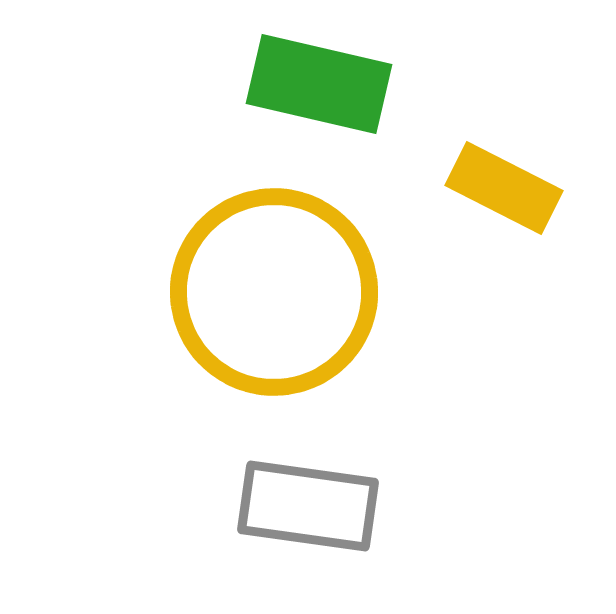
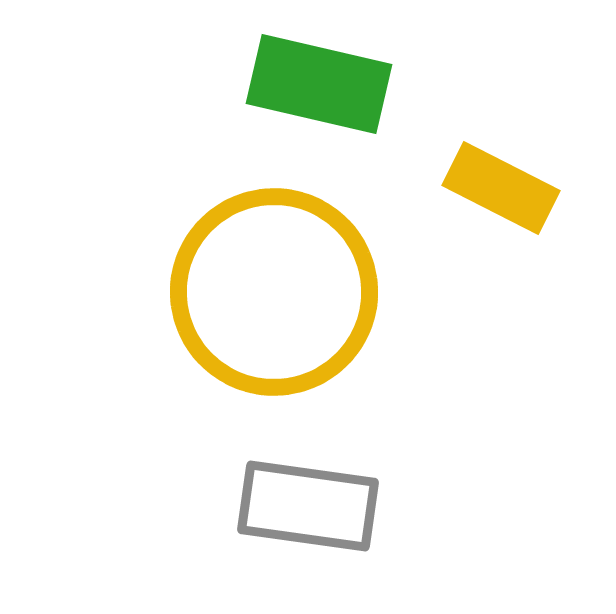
yellow rectangle: moved 3 px left
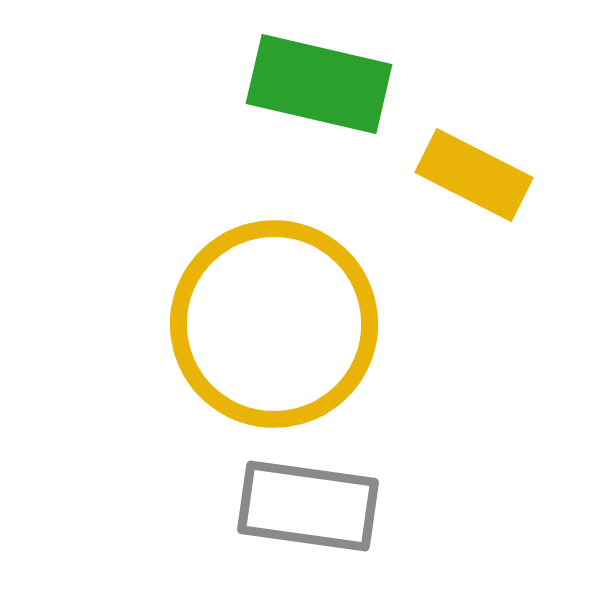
yellow rectangle: moved 27 px left, 13 px up
yellow circle: moved 32 px down
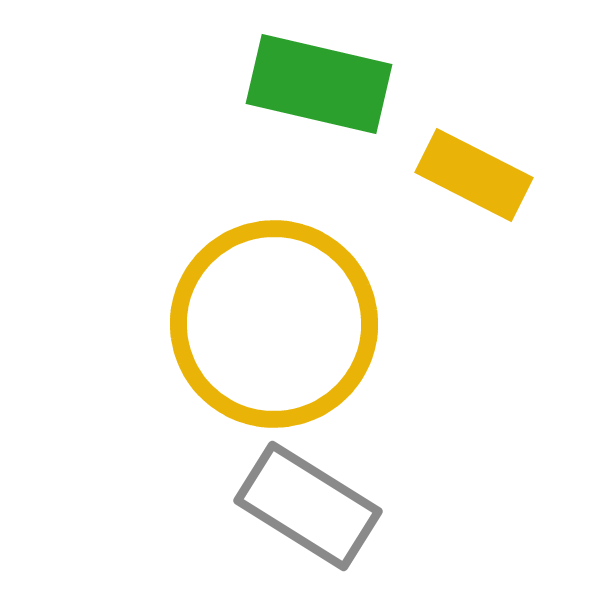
gray rectangle: rotated 24 degrees clockwise
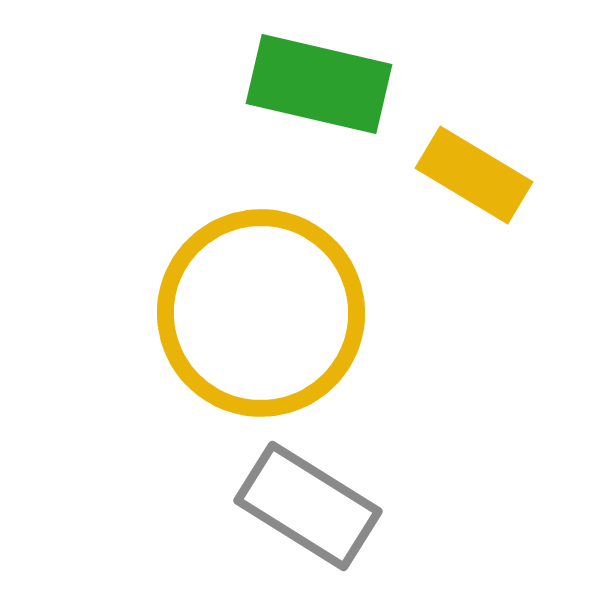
yellow rectangle: rotated 4 degrees clockwise
yellow circle: moved 13 px left, 11 px up
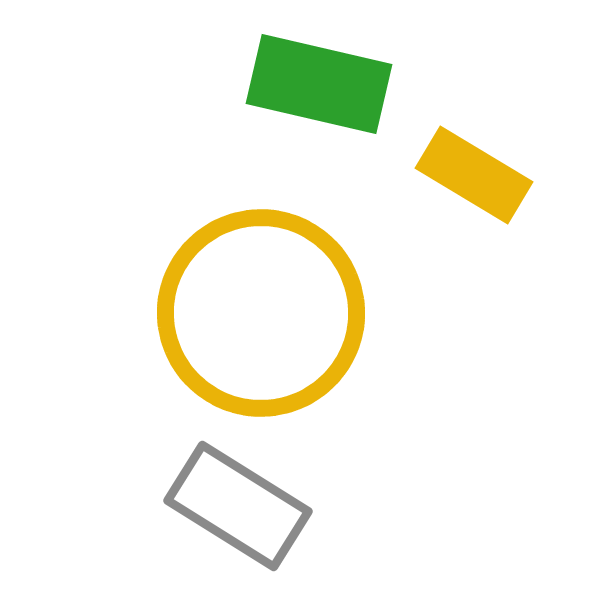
gray rectangle: moved 70 px left
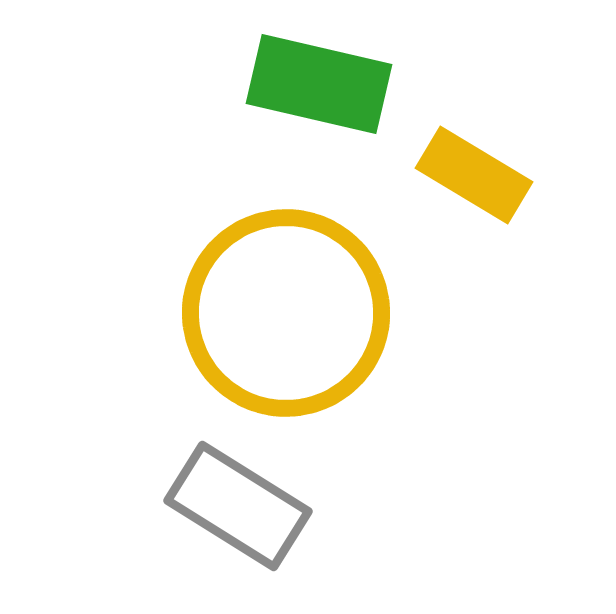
yellow circle: moved 25 px right
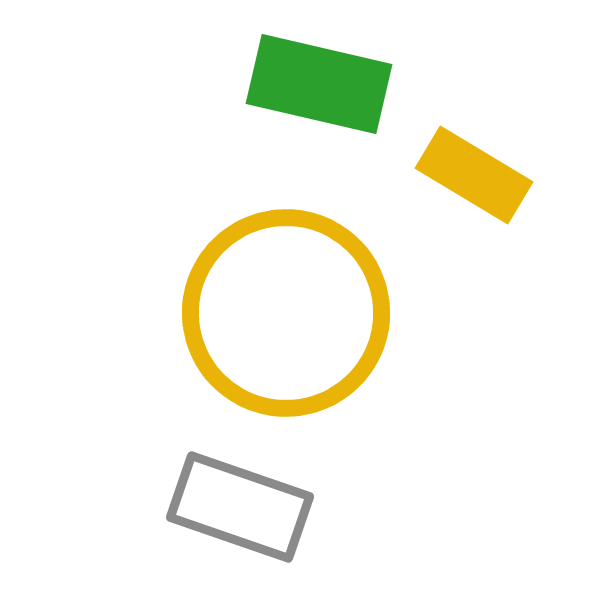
gray rectangle: moved 2 px right, 1 px down; rotated 13 degrees counterclockwise
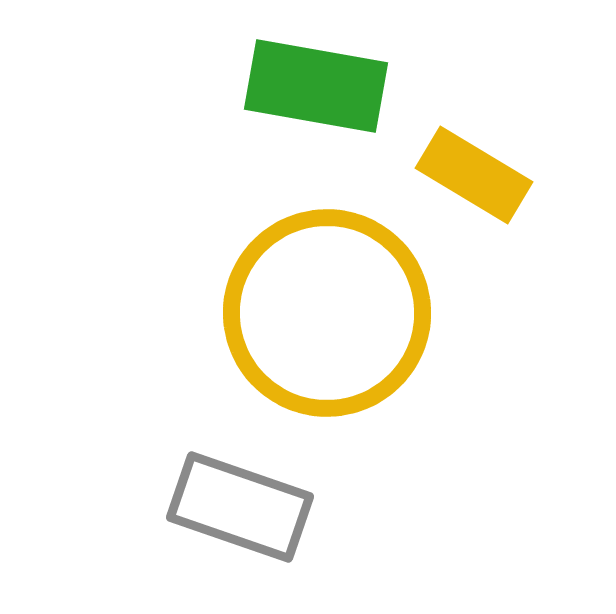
green rectangle: moved 3 px left, 2 px down; rotated 3 degrees counterclockwise
yellow circle: moved 41 px right
